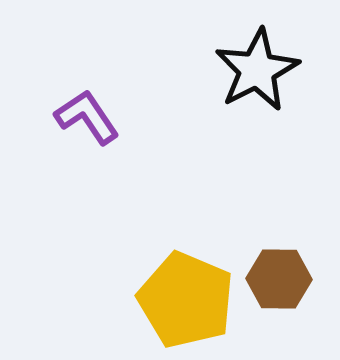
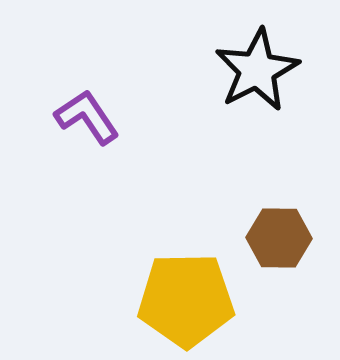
brown hexagon: moved 41 px up
yellow pentagon: rotated 24 degrees counterclockwise
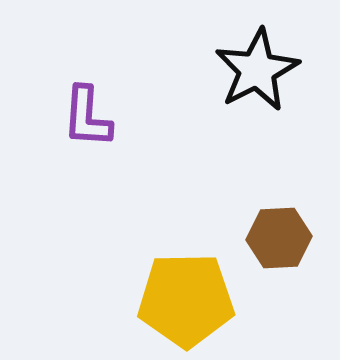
purple L-shape: rotated 142 degrees counterclockwise
brown hexagon: rotated 4 degrees counterclockwise
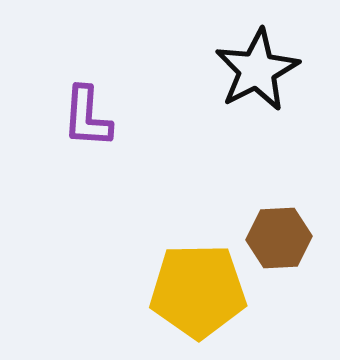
yellow pentagon: moved 12 px right, 9 px up
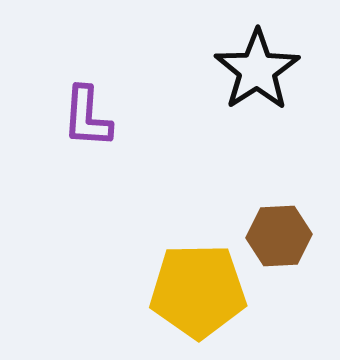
black star: rotated 6 degrees counterclockwise
brown hexagon: moved 2 px up
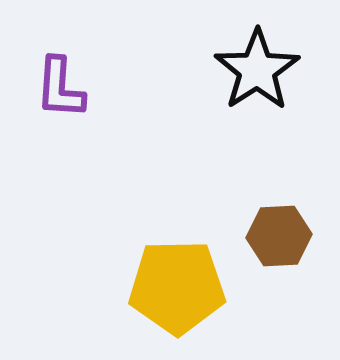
purple L-shape: moved 27 px left, 29 px up
yellow pentagon: moved 21 px left, 4 px up
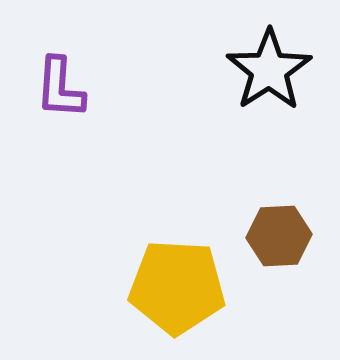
black star: moved 12 px right
yellow pentagon: rotated 4 degrees clockwise
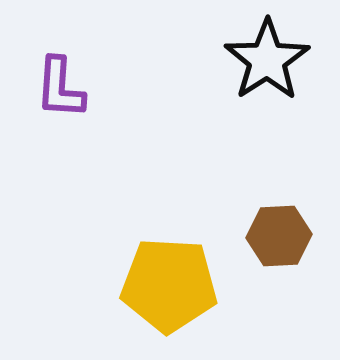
black star: moved 2 px left, 10 px up
yellow pentagon: moved 8 px left, 2 px up
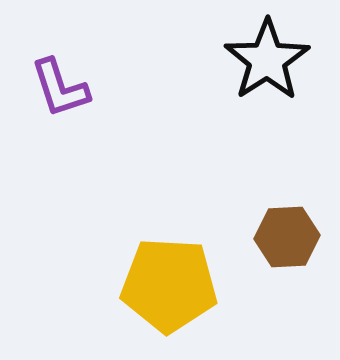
purple L-shape: rotated 22 degrees counterclockwise
brown hexagon: moved 8 px right, 1 px down
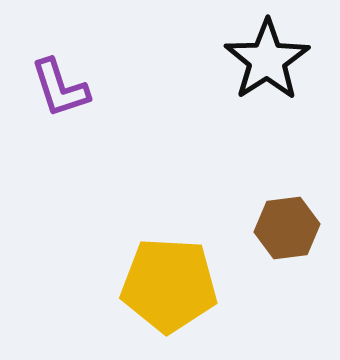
brown hexagon: moved 9 px up; rotated 4 degrees counterclockwise
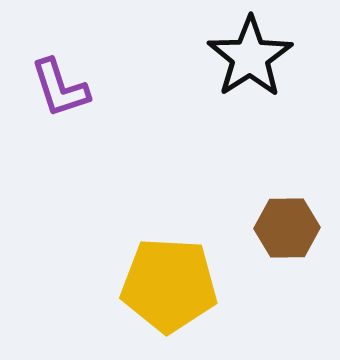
black star: moved 17 px left, 3 px up
brown hexagon: rotated 6 degrees clockwise
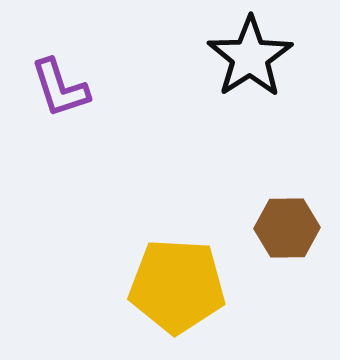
yellow pentagon: moved 8 px right, 1 px down
